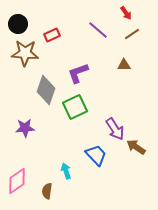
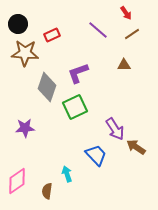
gray diamond: moved 1 px right, 3 px up
cyan arrow: moved 1 px right, 3 px down
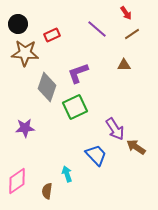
purple line: moved 1 px left, 1 px up
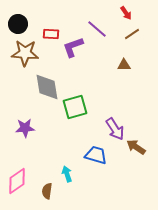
red rectangle: moved 1 px left, 1 px up; rotated 28 degrees clockwise
purple L-shape: moved 5 px left, 26 px up
gray diamond: rotated 28 degrees counterclockwise
green square: rotated 10 degrees clockwise
blue trapezoid: rotated 30 degrees counterclockwise
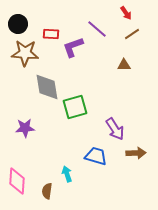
brown arrow: moved 6 px down; rotated 144 degrees clockwise
blue trapezoid: moved 1 px down
pink diamond: rotated 52 degrees counterclockwise
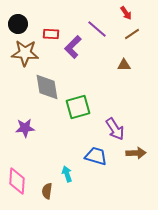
purple L-shape: rotated 25 degrees counterclockwise
green square: moved 3 px right
